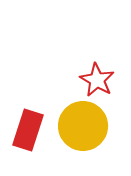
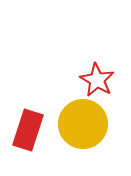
yellow circle: moved 2 px up
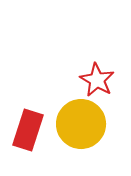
yellow circle: moved 2 px left
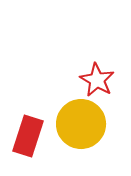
red rectangle: moved 6 px down
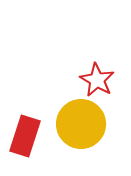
red rectangle: moved 3 px left
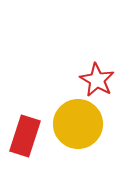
yellow circle: moved 3 px left
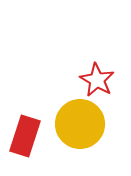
yellow circle: moved 2 px right
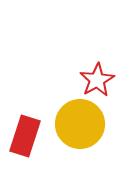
red star: rotated 12 degrees clockwise
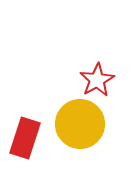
red rectangle: moved 2 px down
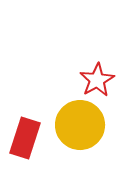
yellow circle: moved 1 px down
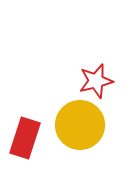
red star: moved 1 px left, 1 px down; rotated 16 degrees clockwise
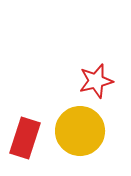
yellow circle: moved 6 px down
